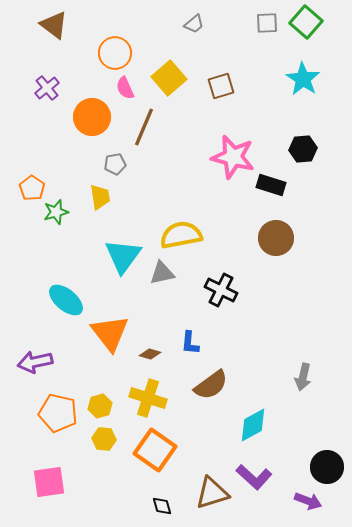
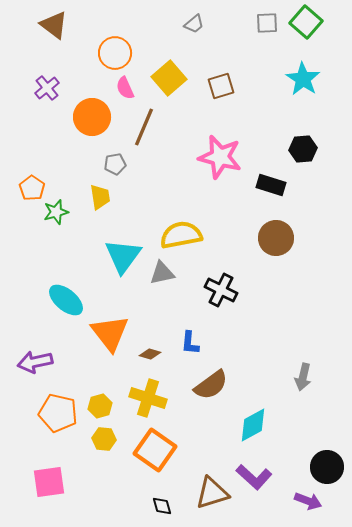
pink star at (233, 157): moved 13 px left
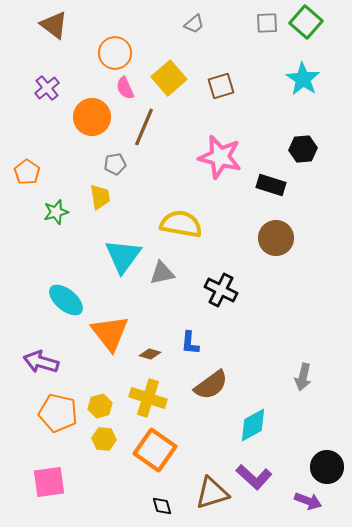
orange pentagon at (32, 188): moved 5 px left, 16 px up
yellow semicircle at (181, 235): moved 11 px up; rotated 21 degrees clockwise
purple arrow at (35, 362): moved 6 px right; rotated 28 degrees clockwise
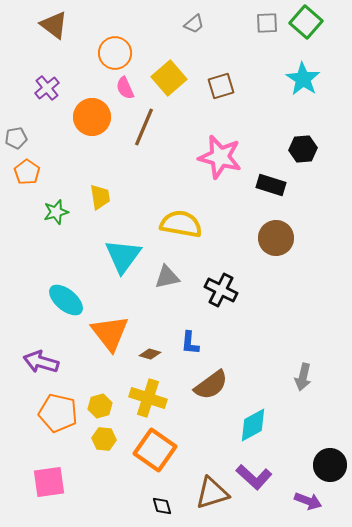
gray pentagon at (115, 164): moved 99 px left, 26 px up
gray triangle at (162, 273): moved 5 px right, 4 px down
black circle at (327, 467): moved 3 px right, 2 px up
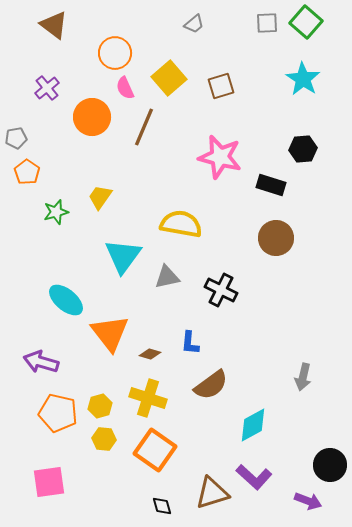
yellow trapezoid at (100, 197): rotated 136 degrees counterclockwise
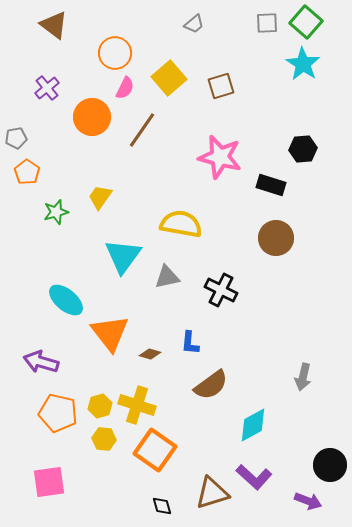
cyan star at (303, 79): moved 15 px up
pink semicircle at (125, 88): rotated 130 degrees counterclockwise
brown line at (144, 127): moved 2 px left, 3 px down; rotated 12 degrees clockwise
yellow cross at (148, 398): moved 11 px left, 7 px down
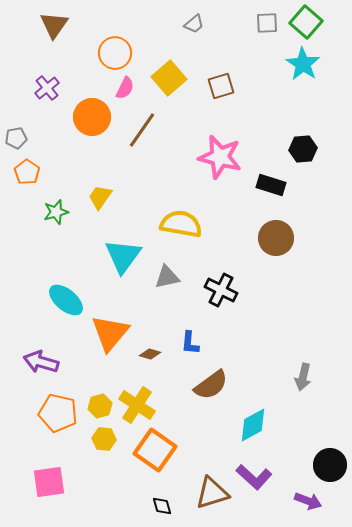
brown triangle at (54, 25): rotated 28 degrees clockwise
orange triangle at (110, 333): rotated 18 degrees clockwise
yellow cross at (137, 405): rotated 15 degrees clockwise
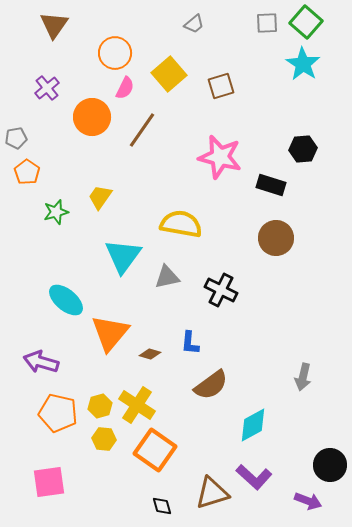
yellow square at (169, 78): moved 4 px up
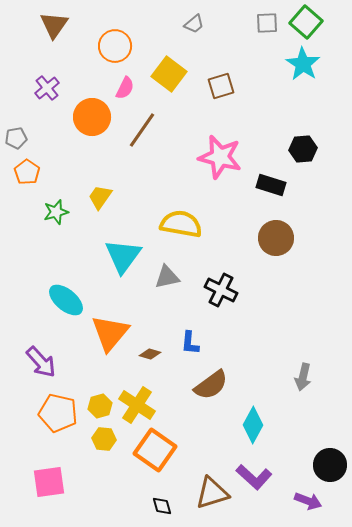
orange circle at (115, 53): moved 7 px up
yellow square at (169, 74): rotated 12 degrees counterclockwise
purple arrow at (41, 362): rotated 148 degrees counterclockwise
cyan diamond at (253, 425): rotated 33 degrees counterclockwise
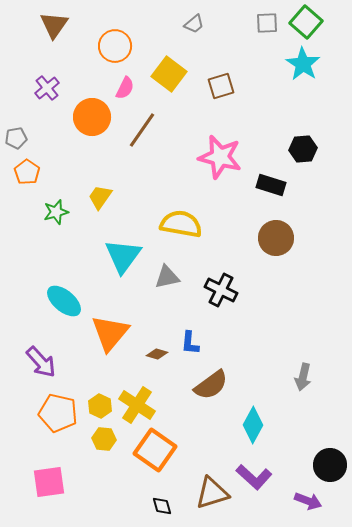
cyan ellipse at (66, 300): moved 2 px left, 1 px down
brown diamond at (150, 354): moved 7 px right
yellow hexagon at (100, 406): rotated 20 degrees counterclockwise
